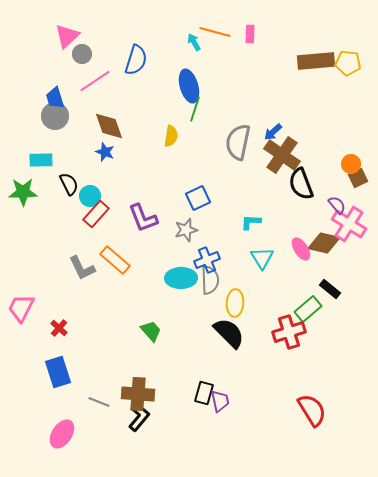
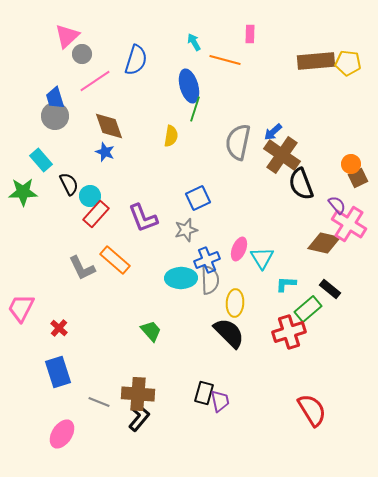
orange line at (215, 32): moved 10 px right, 28 px down
cyan rectangle at (41, 160): rotated 50 degrees clockwise
cyan L-shape at (251, 222): moved 35 px right, 62 px down
pink ellipse at (301, 249): moved 62 px left; rotated 55 degrees clockwise
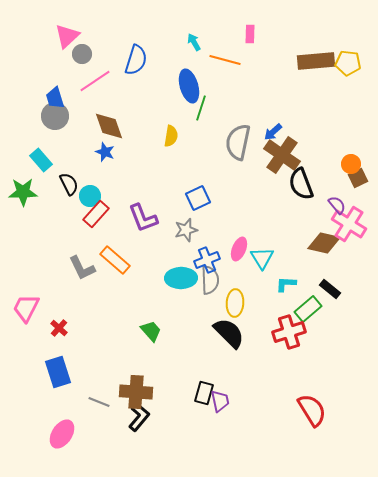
green line at (195, 109): moved 6 px right, 1 px up
pink trapezoid at (21, 308): moved 5 px right
brown cross at (138, 394): moved 2 px left, 2 px up
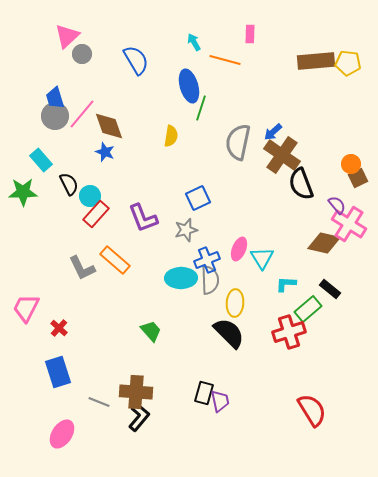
blue semicircle at (136, 60): rotated 48 degrees counterclockwise
pink line at (95, 81): moved 13 px left, 33 px down; rotated 16 degrees counterclockwise
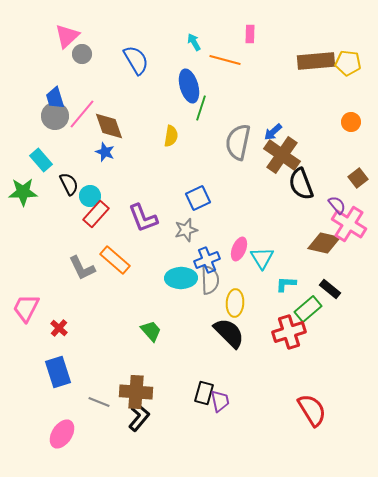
orange circle at (351, 164): moved 42 px up
brown square at (358, 178): rotated 12 degrees counterclockwise
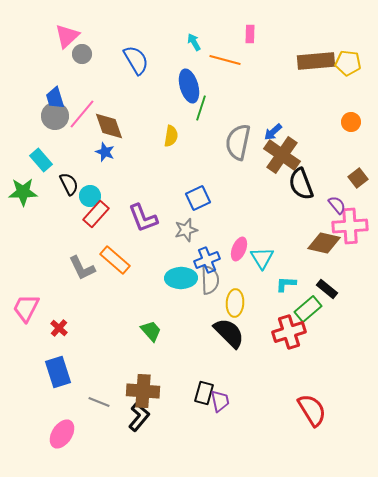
pink cross at (349, 224): moved 1 px right, 2 px down; rotated 36 degrees counterclockwise
black rectangle at (330, 289): moved 3 px left
brown cross at (136, 392): moved 7 px right, 1 px up
